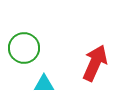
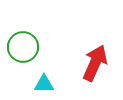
green circle: moved 1 px left, 1 px up
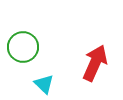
cyan triangle: rotated 45 degrees clockwise
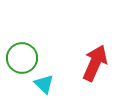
green circle: moved 1 px left, 11 px down
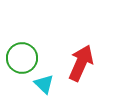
red arrow: moved 14 px left
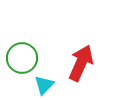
cyan triangle: moved 1 px down; rotated 30 degrees clockwise
